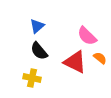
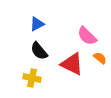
blue triangle: moved 2 px up; rotated 14 degrees clockwise
red triangle: moved 3 px left, 2 px down
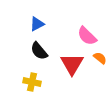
red triangle: rotated 35 degrees clockwise
yellow cross: moved 4 px down
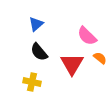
blue triangle: moved 1 px left; rotated 14 degrees counterclockwise
black semicircle: moved 1 px down
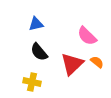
blue triangle: rotated 28 degrees clockwise
orange semicircle: moved 3 px left, 4 px down
red triangle: rotated 15 degrees clockwise
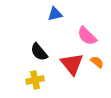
blue triangle: moved 19 px right, 10 px up
red triangle: rotated 25 degrees counterclockwise
yellow cross: moved 3 px right, 2 px up; rotated 24 degrees counterclockwise
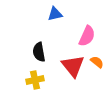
pink semicircle: rotated 110 degrees counterclockwise
black semicircle: rotated 30 degrees clockwise
red triangle: moved 1 px right, 2 px down
